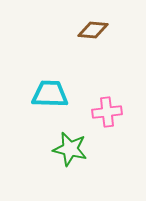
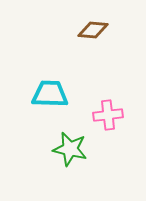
pink cross: moved 1 px right, 3 px down
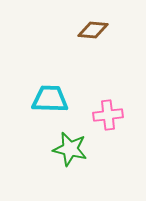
cyan trapezoid: moved 5 px down
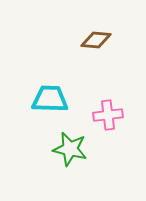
brown diamond: moved 3 px right, 10 px down
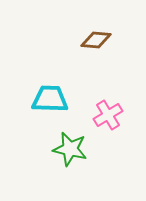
pink cross: rotated 24 degrees counterclockwise
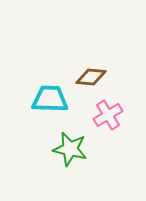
brown diamond: moved 5 px left, 37 px down
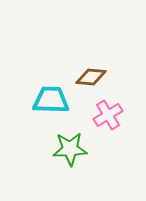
cyan trapezoid: moved 1 px right, 1 px down
green star: rotated 16 degrees counterclockwise
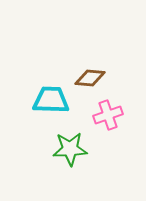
brown diamond: moved 1 px left, 1 px down
pink cross: rotated 12 degrees clockwise
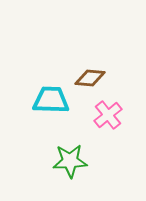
pink cross: rotated 20 degrees counterclockwise
green star: moved 12 px down
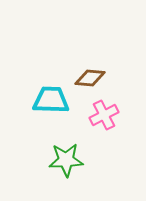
pink cross: moved 4 px left; rotated 12 degrees clockwise
green star: moved 4 px left, 1 px up
